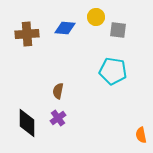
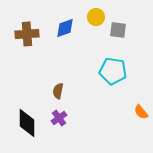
blue diamond: rotated 25 degrees counterclockwise
purple cross: moved 1 px right
orange semicircle: moved 23 px up; rotated 28 degrees counterclockwise
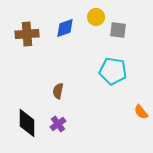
purple cross: moved 1 px left, 6 px down
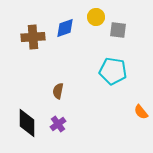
brown cross: moved 6 px right, 3 px down
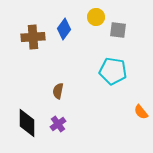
blue diamond: moved 1 px left, 1 px down; rotated 35 degrees counterclockwise
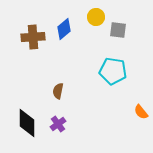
blue diamond: rotated 15 degrees clockwise
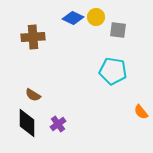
blue diamond: moved 9 px right, 11 px up; rotated 65 degrees clockwise
brown semicircle: moved 25 px left, 4 px down; rotated 70 degrees counterclockwise
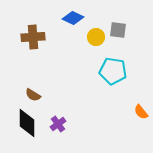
yellow circle: moved 20 px down
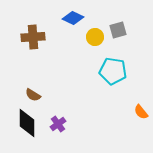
gray square: rotated 24 degrees counterclockwise
yellow circle: moved 1 px left
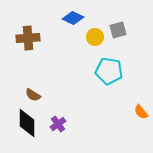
brown cross: moved 5 px left, 1 px down
cyan pentagon: moved 4 px left
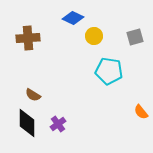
gray square: moved 17 px right, 7 px down
yellow circle: moved 1 px left, 1 px up
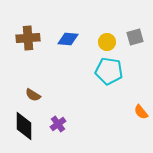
blue diamond: moved 5 px left, 21 px down; rotated 20 degrees counterclockwise
yellow circle: moved 13 px right, 6 px down
black diamond: moved 3 px left, 3 px down
